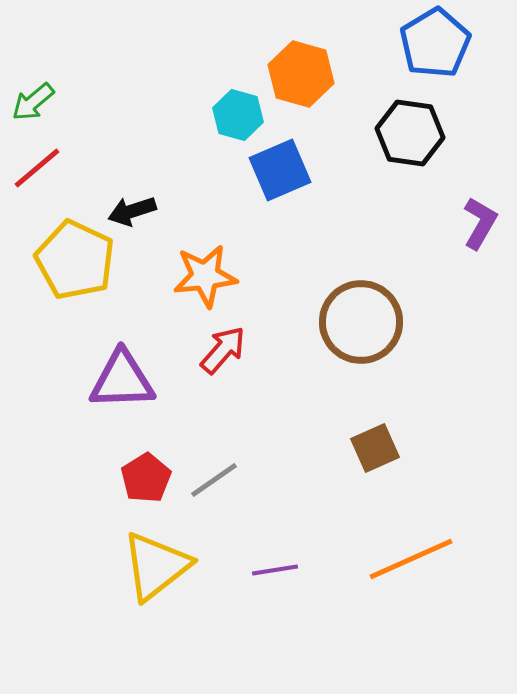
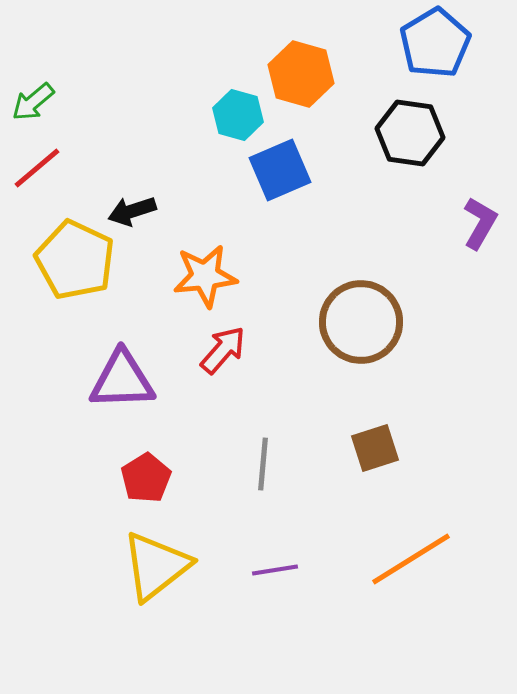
brown square: rotated 6 degrees clockwise
gray line: moved 49 px right, 16 px up; rotated 50 degrees counterclockwise
orange line: rotated 8 degrees counterclockwise
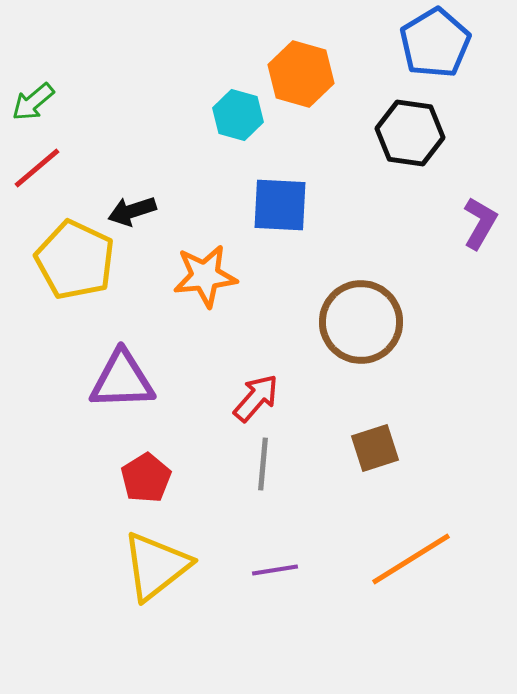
blue square: moved 35 px down; rotated 26 degrees clockwise
red arrow: moved 33 px right, 48 px down
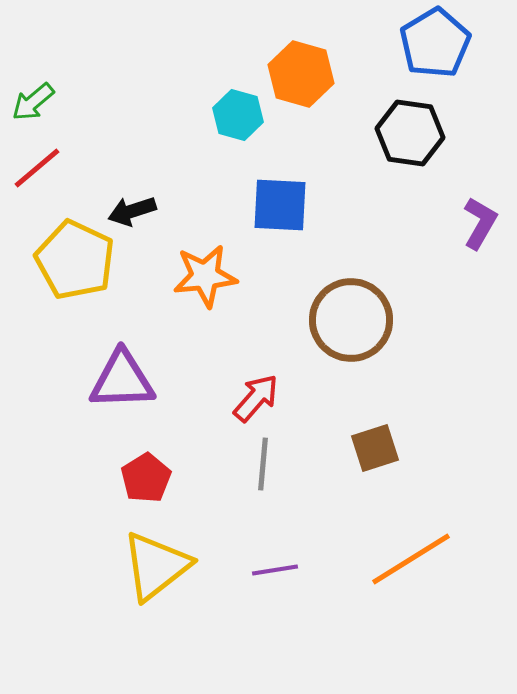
brown circle: moved 10 px left, 2 px up
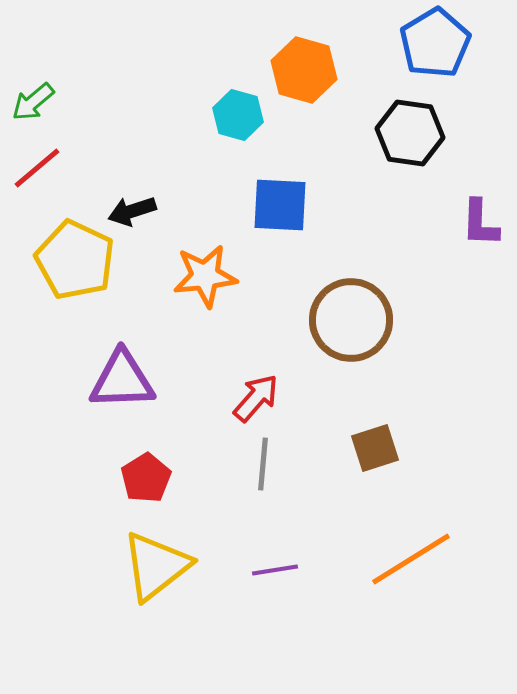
orange hexagon: moved 3 px right, 4 px up
purple L-shape: rotated 152 degrees clockwise
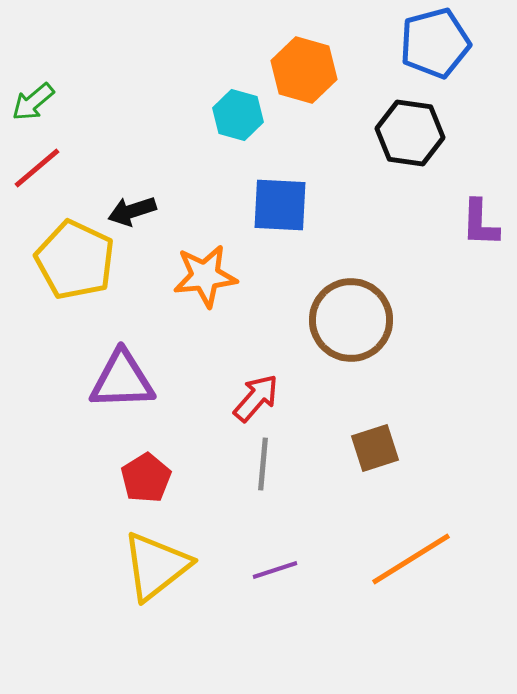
blue pentagon: rotated 16 degrees clockwise
purple line: rotated 9 degrees counterclockwise
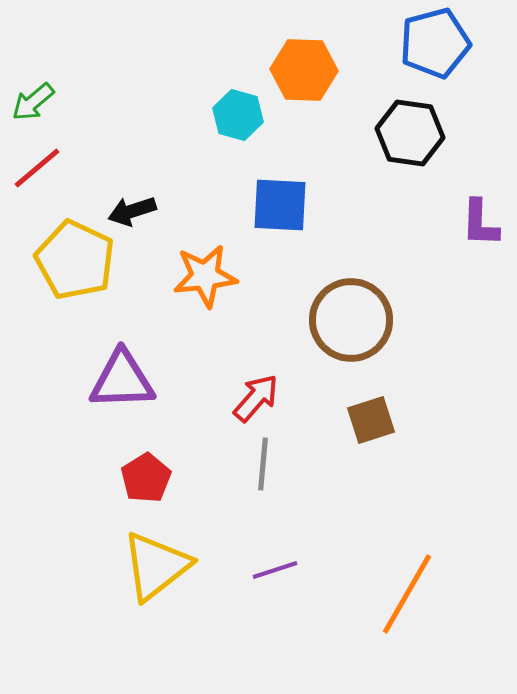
orange hexagon: rotated 14 degrees counterclockwise
brown square: moved 4 px left, 28 px up
orange line: moved 4 px left, 35 px down; rotated 28 degrees counterclockwise
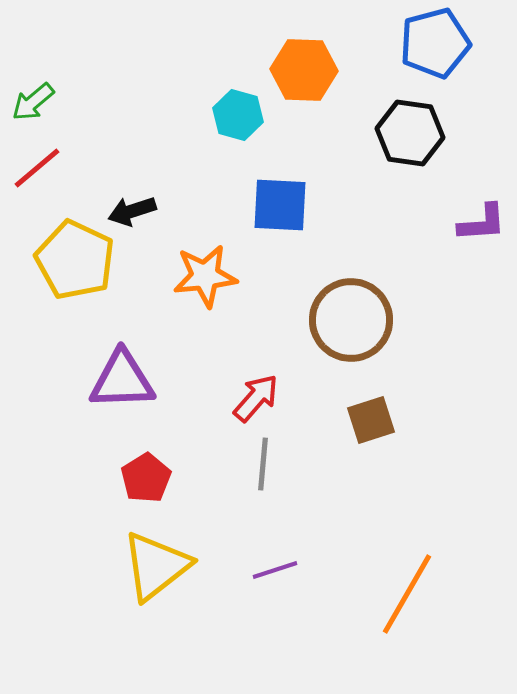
purple L-shape: moved 2 px right; rotated 96 degrees counterclockwise
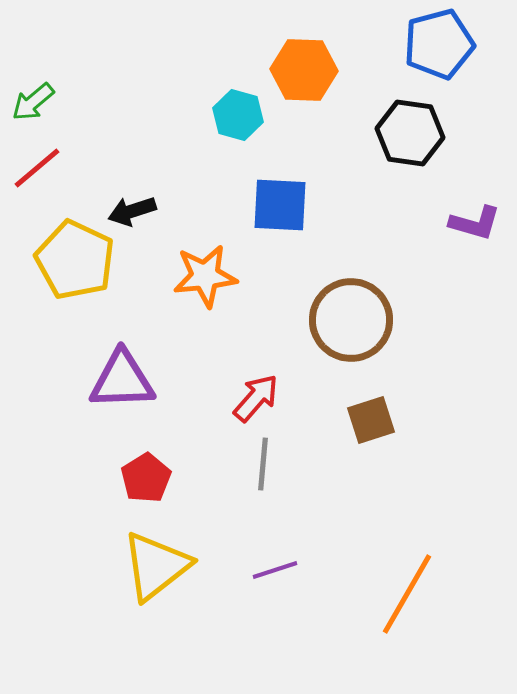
blue pentagon: moved 4 px right, 1 px down
purple L-shape: moved 7 px left; rotated 20 degrees clockwise
